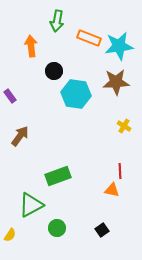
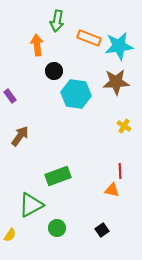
orange arrow: moved 6 px right, 1 px up
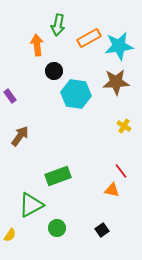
green arrow: moved 1 px right, 4 px down
orange rectangle: rotated 50 degrees counterclockwise
red line: moved 1 px right; rotated 35 degrees counterclockwise
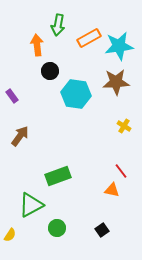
black circle: moved 4 px left
purple rectangle: moved 2 px right
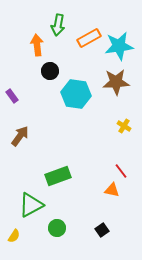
yellow semicircle: moved 4 px right, 1 px down
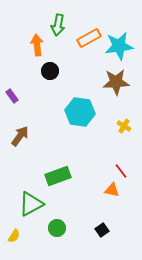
cyan hexagon: moved 4 px right, 18 px down
green triangle: moved 1 px up
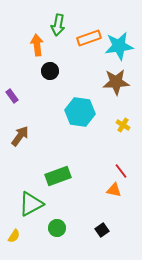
orange rectangle: rotated 10 degrees clockwise
yellow cross: moved 1 px left, 1 px up
orange triangle: moved 2 px right
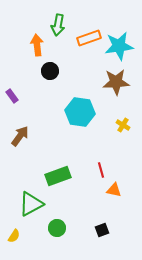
red line: moved 20 px left, 1 px up; rotated 21 degrees clockwise
black square: rotated 16 degrees clockwise
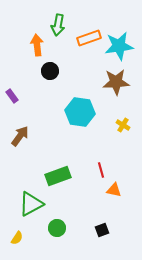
yellow semicircle: moved 3 px right, 2 px down
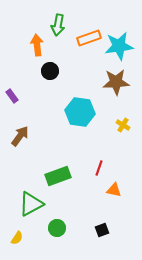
red line: moved 2 px left, 2 px up; rotated 35 degrees clockwise
